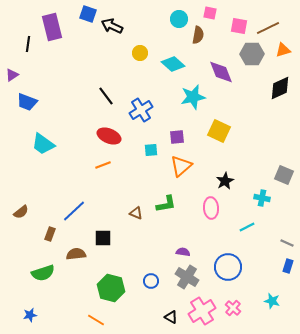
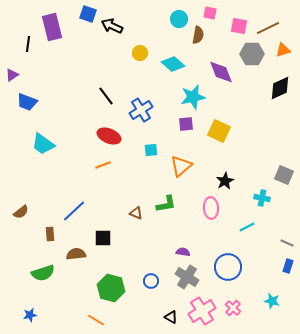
purple square at (177, 137): moved 9 px right, 13 px up
brown rectangle at (50, 234): rotated 24 degrees counterclockwise
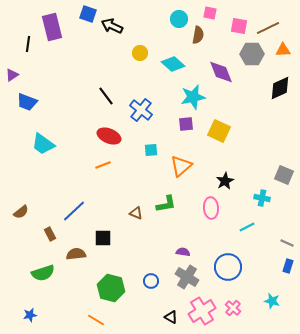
orange triangle at (283, 50): rotated 14 degrees clockwise
blue cross at (141, 110): rotated 20 degrees counterclockwise
brown rectangle at (50, 234): rotated 24 degrees counterclockwise
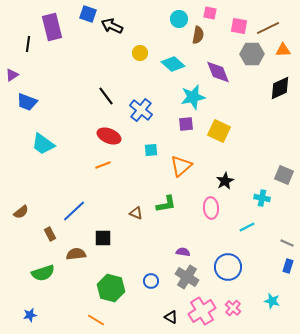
purple diamond at (221, 72): moved 3 px left
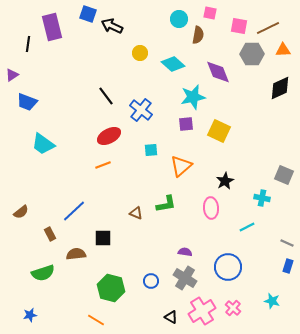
red ellipse at (109, 136): rotated 50 degrees counterclockwise
purple semicircle at (183, 252): moved 2 px right
gray cross at (187, 277): moved 2 px left, 1 px down
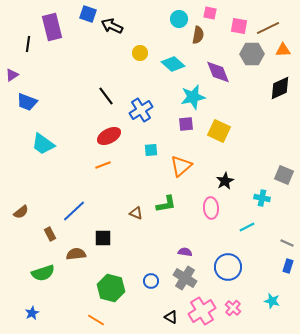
blue cross at (141, 110): rotated 20 degrees clockwise
blue star at (30, 315): moved 2 px right, 2 px up; rotated 16 degrees counterclockwise
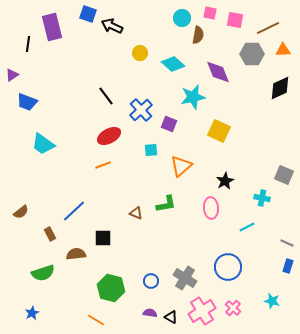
cyan circle at (179, 19): moved 3 px right, 1 px up
pink square at (239, 26): moved 4 px left, 6 px up
blue cross at (141, 110): rotated 10 degrees counterclockwise
purple square at (186, 124): moved 17 px left; rotated 28 degrees clockwise
purple semicircle at (185, 252): moved 35 px left, 61 px down
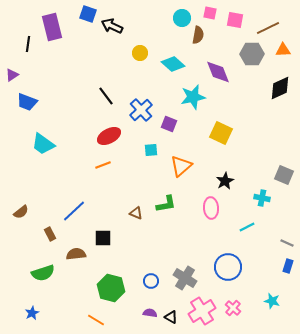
yellow square at (219, 131): moved 2 px right, 2 px down
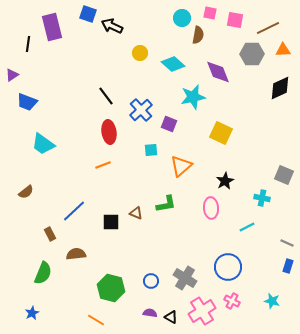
red ellipse at (109, 136): moved 4 px up; rotated 70 degrees counterclockwise
brown semicircle at (21, 212): moved 5 px right, 20 px up
black square at (103, 238): moved 8 px right, 16 px up
green semicircle at (43, 273): rotated 50 degrees counterclockwise
pink cross at (233, 308): moved 1 px left, 7 px up; rotated 14 degrees counterclockwise
